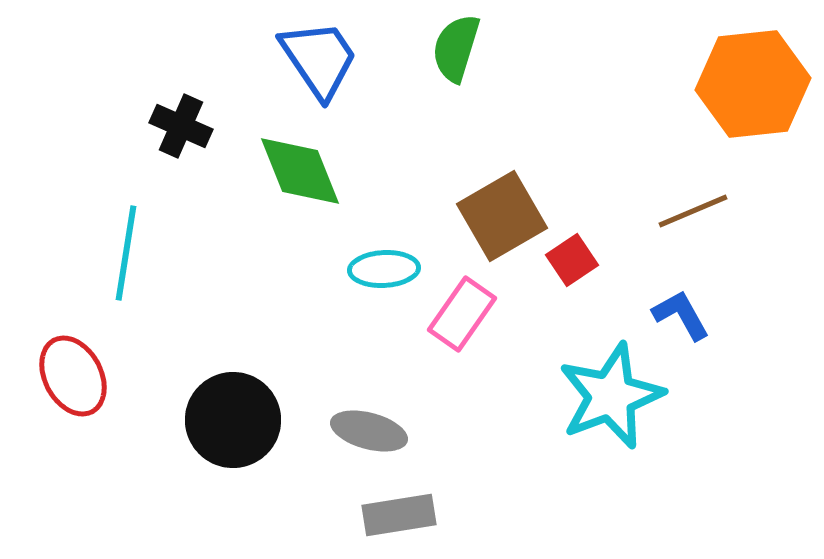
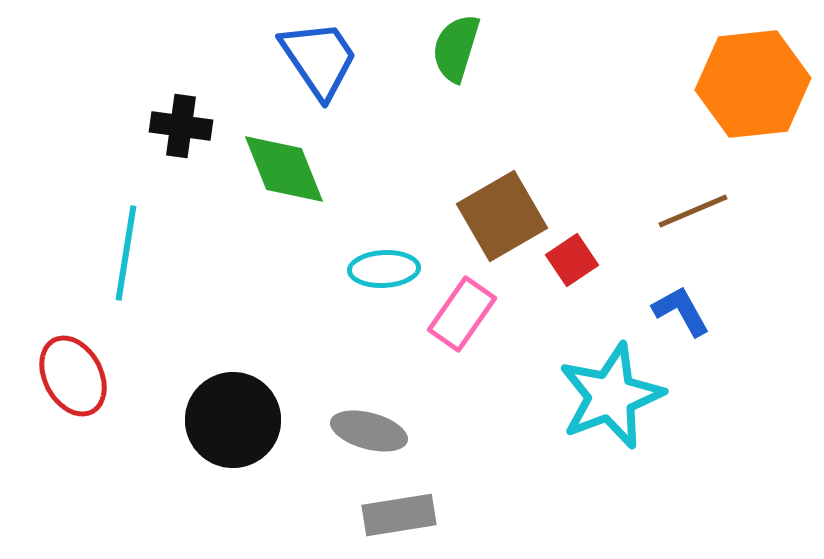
black cross: rotated 16 degrees counterclockwise
green diamond: moved 16 px left, 2 px up
blue L-shape: moved 4 px up
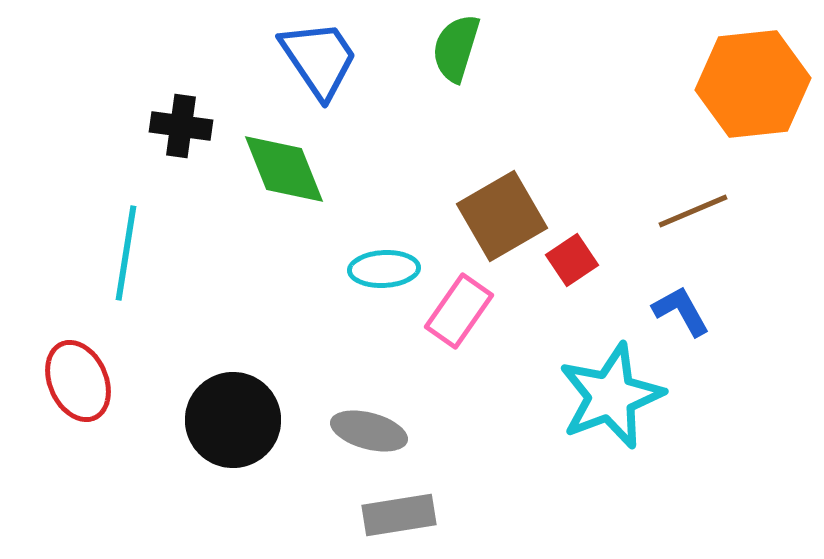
pink rectangle: moved 3 px left, 3 px up
red ellipse: moved 5 px right, 5 px down; rotated 4 degrees clockwise
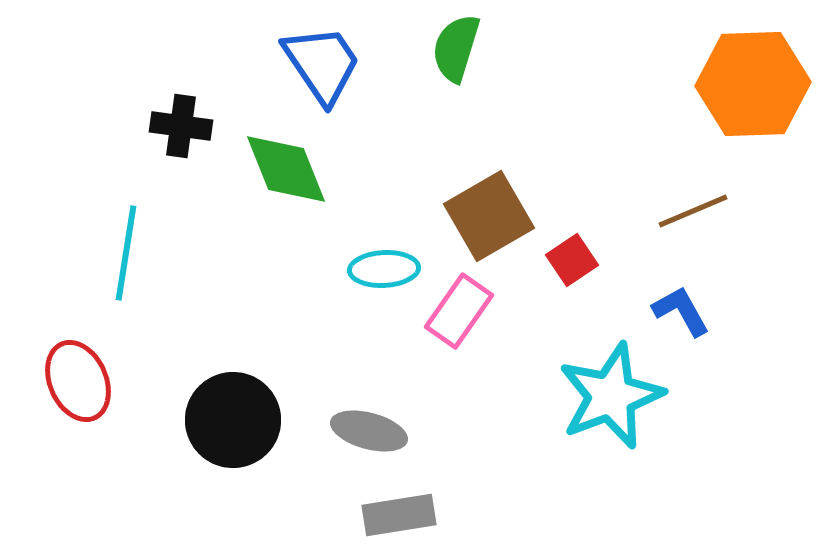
blue trapezoid: moved 3 px right, 5 px down
orange hexagon: rotated 4 degrees clockwise
green diamond: moved 2 px right
brown square: moved 13 px left
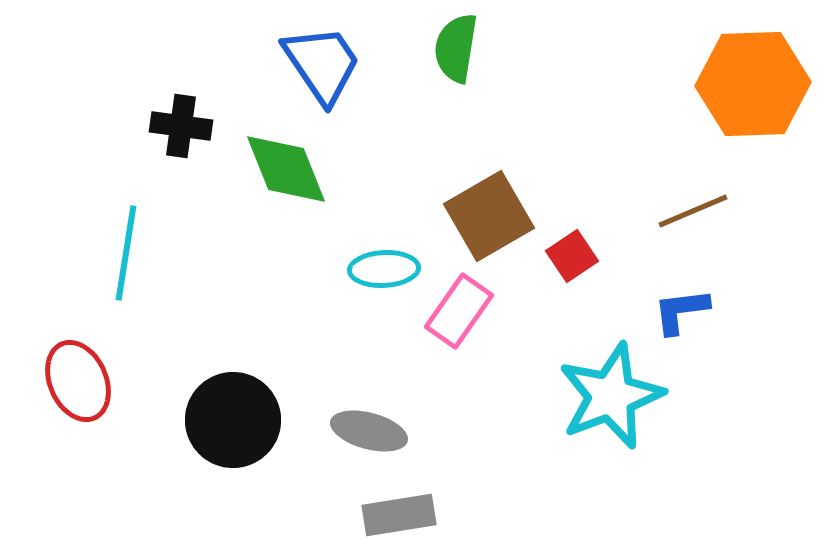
green semicircle: rotated 8 degrees counterclockwise
red square: moved 4 px up
blue L-shape: rotated 68 degrees counterclockwise
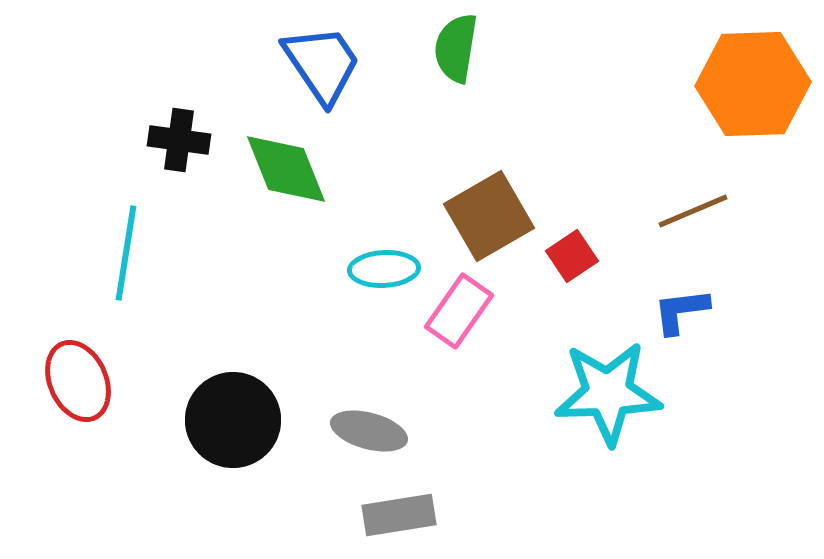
black cross: moved 2 px left, 14 px down
cyan star: moved 3 px left, 3 px up; rotated 19 degrees clockwise
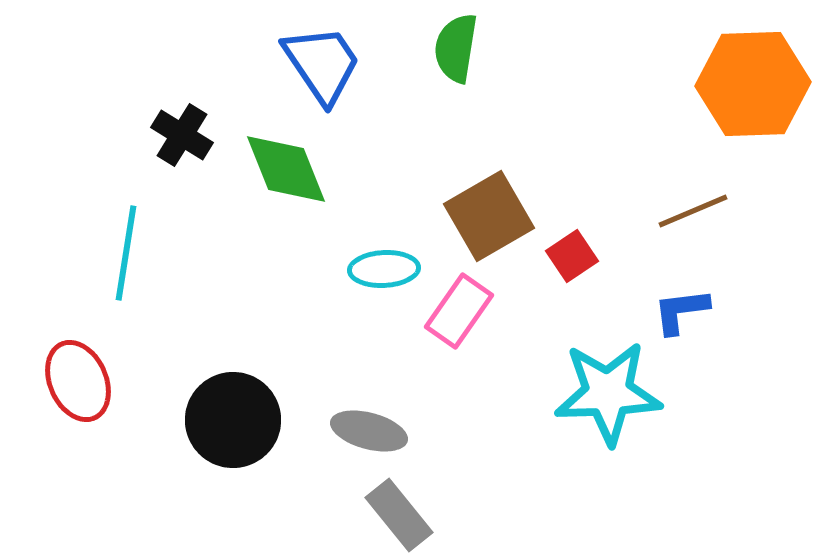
black cross: moved 3 px right, 5 px up; rotated 24 degrees clockwise
gray rectangle: rotated 60 degrees clockwise
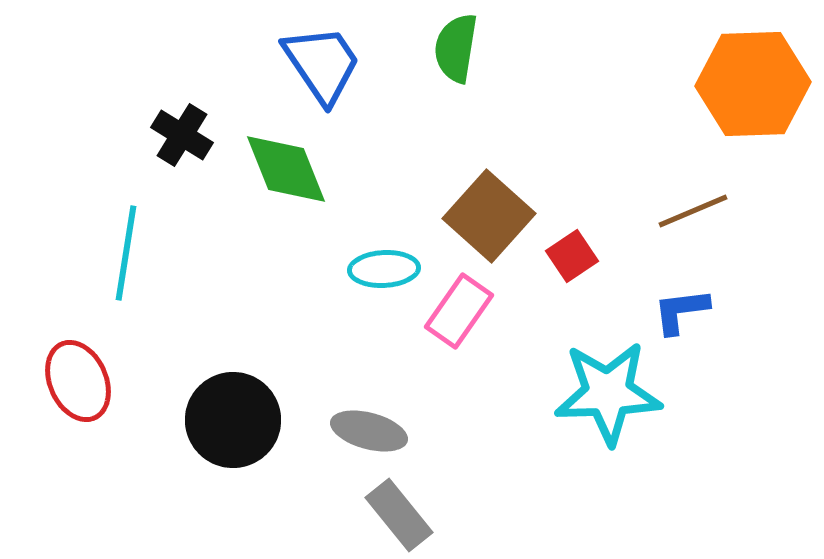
brown square: rotated 18 degrees counterclockwise
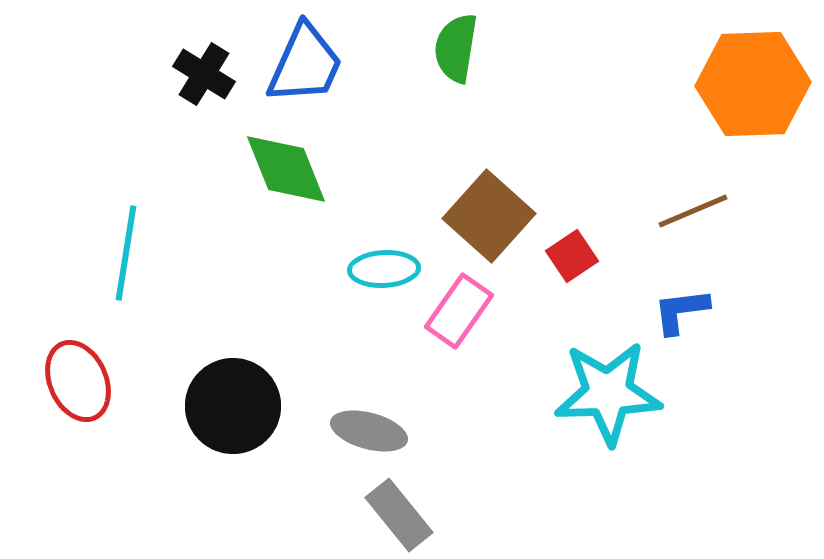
blue trapezoid: moved 17 px left; rotated 58 degrees clockwise
black cross: moved 22 px right, 61 px up
black circle: moved 14 px up
